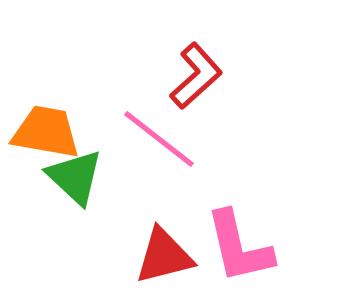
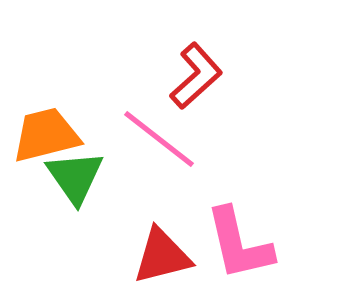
orange trapezoid: moved 3 px down; rotated 24 degrees counterclockwise
green triangle: rotated 12 degrees clockwise
pink L-shape: moved 3 px up
red triangle: moved 2 px left
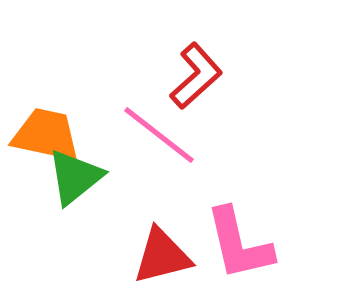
orange trapezoid: rotated 26 degrees clockwise
pink line: moved 4 px up
green triangle: rotated 26 degrees clockwise
